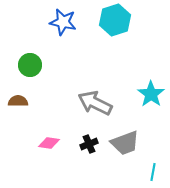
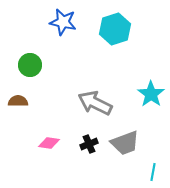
cyan hexagon: moved 9 px down
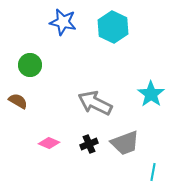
cyan hexagon: moved 2 px left, 2 px up; rotated 16 degrees counterclockwise
brown semicircle: rotated 30 degrees clockwise
pink diamond: rotated 15 degrees clockwise
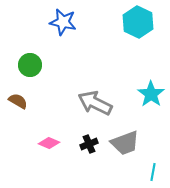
cyan hexagon: moved 25 px right, 5 px up
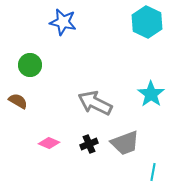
cyan hexagon: moved 9 px right
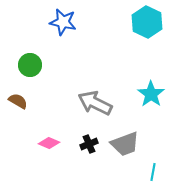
gray trapezoid: moved 1 px down
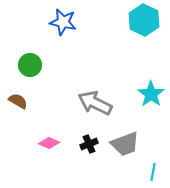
cyan hexagon: moved 3 px left, 2 px up
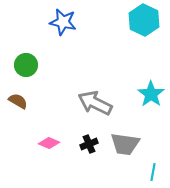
green circle: moved 4 px left
gray trapezoid: rotated 28 degrees clockwise
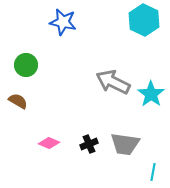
gray arrow: moved 18 px right, 21 px up
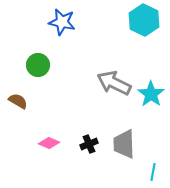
blue star: moved 1 px left
green circle: moved 12 px right
gray arrow: moved 1 px right, 1 px down
gray trapezoid: moved 1 px left; rotated 80 degrees clockwise
